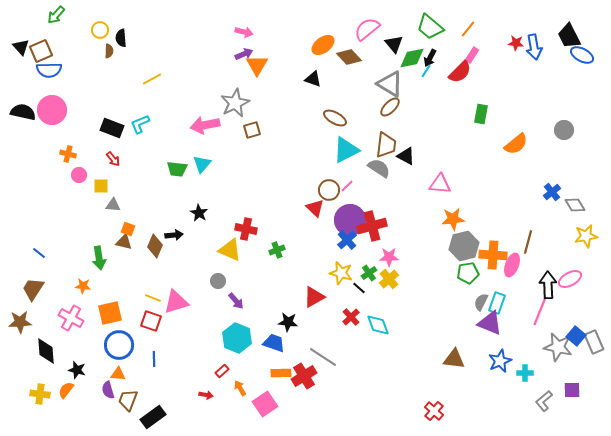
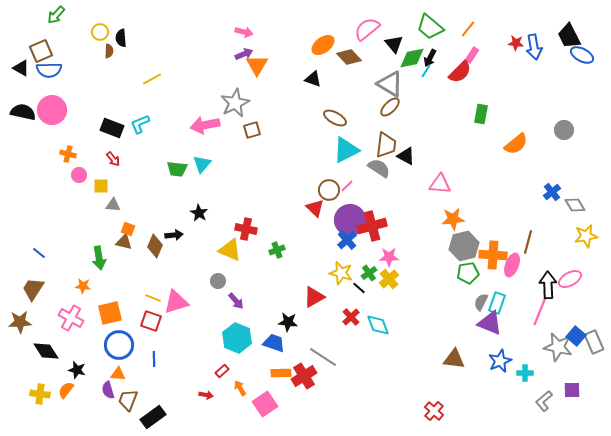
yellow circle at (100, 30): moved 2 px down
black triangle at (21, 47): moved 21 px down; rotated 18 degrees counterclockwise
black diamond at (46, 351): rotated 28 degrees counterclockwise
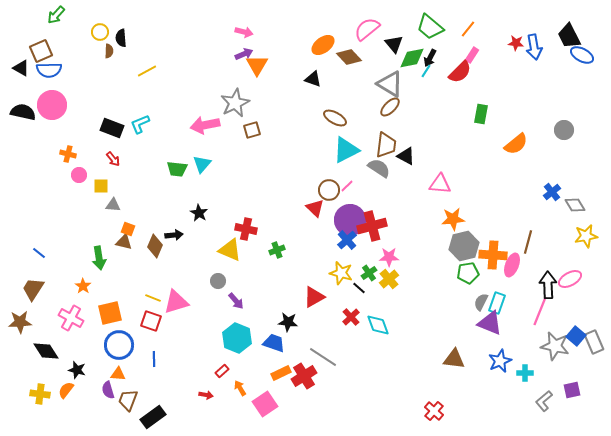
yellow line at (152, 79): moved 5 px left, 8 px up
pink circle at (52, 110): moved 5 px up
orange star at (83, 286): rotated 28 degrees clockwise
gray star at (558, 347): moved 3 px left, 1 px up
orange rectangle at (281, 373): rotated 24 degrees counterclockwise
purple square at (572, 390): rotated 12 degrees counterclockwise
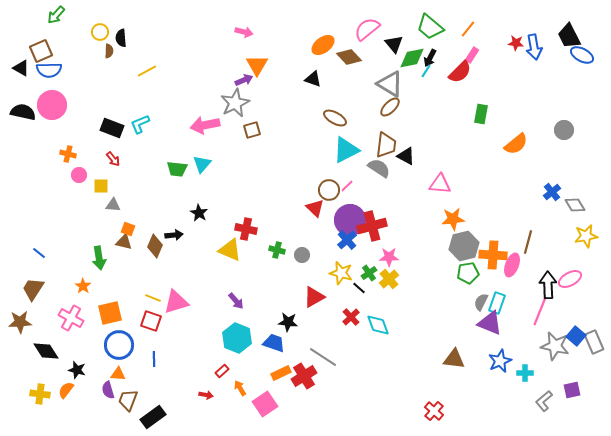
purple arrow at (244, 54): moved 26 px down
green cross at (277, 250): rotated 35 degrees clockwise
gray circle at (218, 281): moved 84 px right, 26 px up
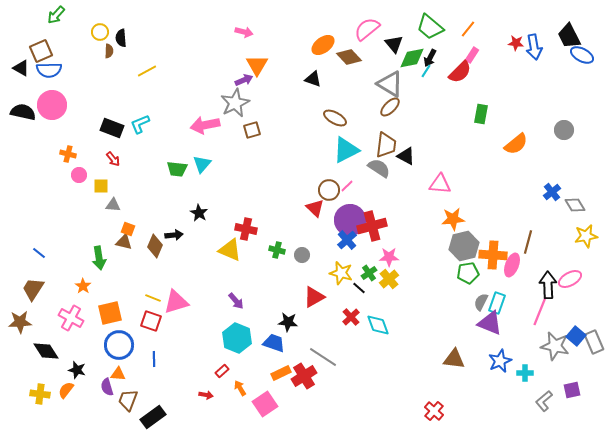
purple semicircle at (108, 390): moved 1 px left, 3 px up
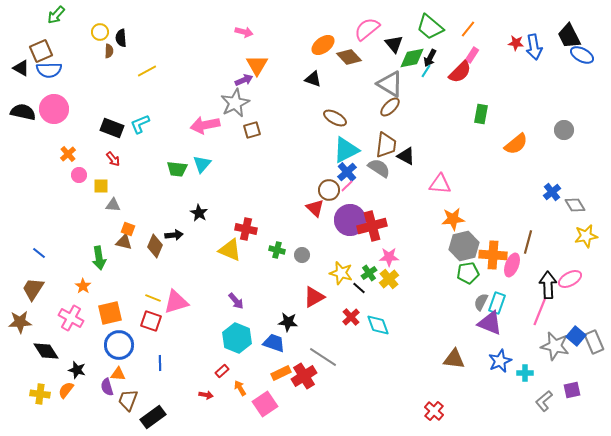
pink circle at (52, 105): moved 2 px right, 4 px down
orange cross at (68, 154): rotated 35 degrees clockwise
blue cross at (347, 240): moved 68 px up
blue line at (154, 359): moved 6 px right, 4 px down
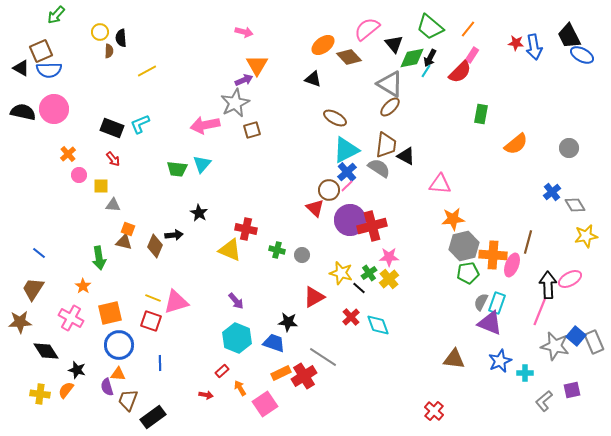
gray circle at (564, 130): moved 5 px right, 18 px down
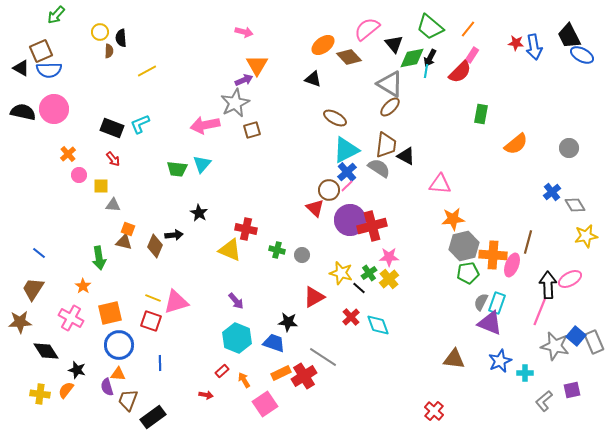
cyan line at (426, 71): rotated 24 degrees counterclockwise
orange arrow at (240, 388): moved 4 px right, 8 px up
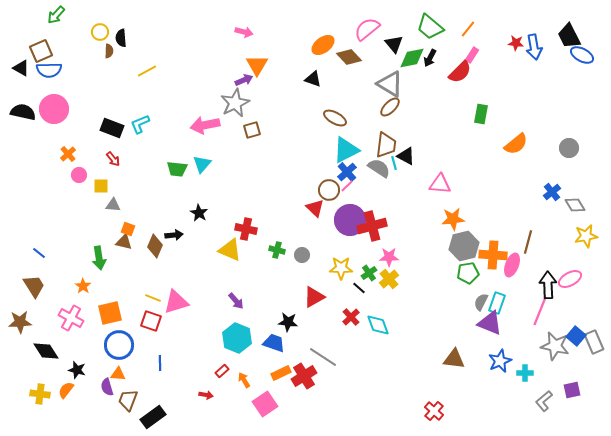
cyan line at (426, 71): moved 32 px left, 92 px down; rotated 24 degrees counterclockwise
yellow star at (341, 273): moved 5 px up; rotated 15 degrees counterclockwise
brown trapezoid at (33, 289): moved 1 px right, 3 px up; rotated 115 degrees clockwise
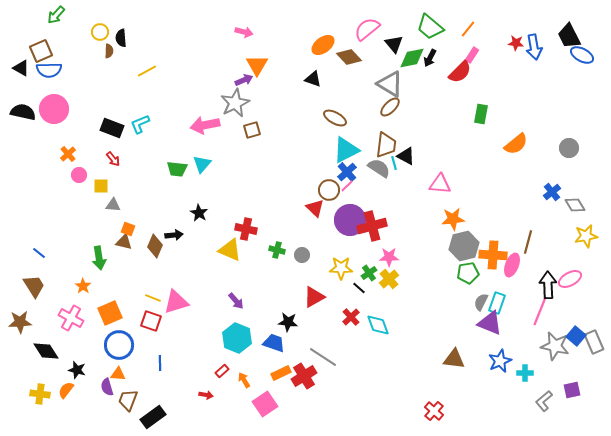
orange square at (110, 313): rotated 10 degrees counterclockwise
